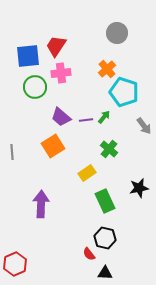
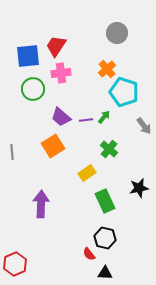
green circle: moved 2 px left, 2 px down
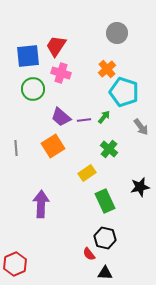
pink cross: rotated 24 degrees clockwise
purple line: moved 2 px left
gray arrow: moved 3 px left, 1 px down
gray line: moved 4 px right, 4 px up
black star: moved 1 px right, 1 px up
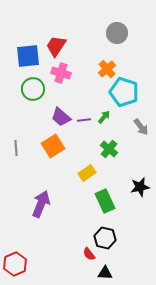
purple arrow: rotated 20 degrees clockwise
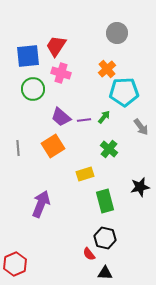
cyan pentagon: rotated 20 degrees counterclockwise
gray line: moved 2 px right
yellow rectangle: moved 2 px left, 1 px down; rotated 18 degrees clockwise
green rectangle: rotated 10 degrees clockwise
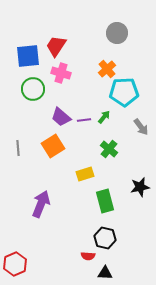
red semicircle: moved 1 px left, 2 px down; rotated 48 degrees counterclockwise
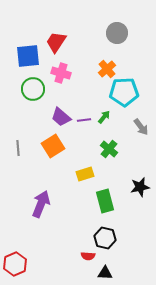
red trapezoid: moved 4 px up
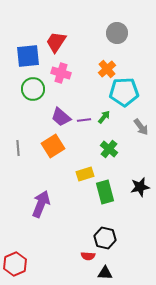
green rectangle: moved 9 px up
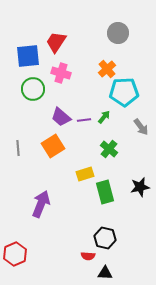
gray circle: moved 1 px right
red hexagon: moved 10 px up
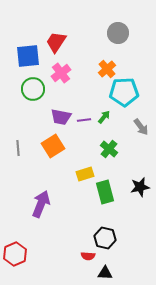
pink cross: rotated 36 degrees clockwise
purple trapezoid: rotated 30 degrees counterclockwise
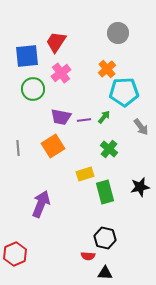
blue square: moved 1 px left
